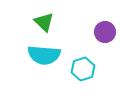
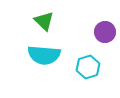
green triangle: moved 1 px up
cyan hexagon: moved 5 px right, 2 px up
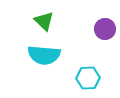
purple circle: moved 3 px up
cyan hexagon: moved 11 px down; rotated 15 degrees clockwise
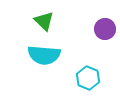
cyan hexagon: rotated 25 degrees clockwise
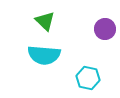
green triangle: moved 1 px right
cyan hexagon: rotated 10 degrees counterclockwise
